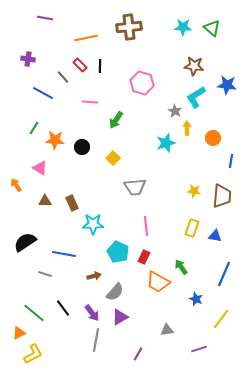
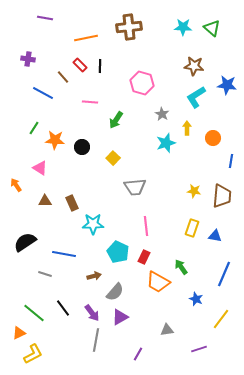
gray star at (175, 111): moved 13 px left, 3 px down
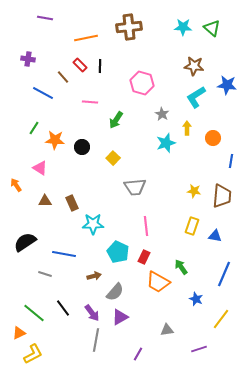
yellow rectangle at (192, 228): moved 2 px up
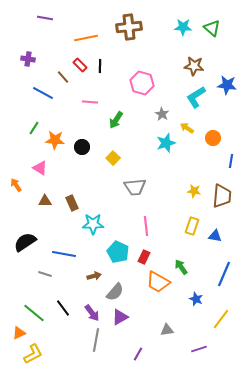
yellow arrow at (187, 128): rotated 56 degrees counterclockwise
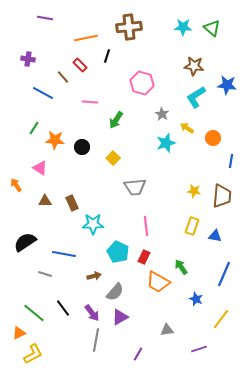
black line at (100, 66): moved 7 px right, 10 px up; rotated 16 degrees clockwise
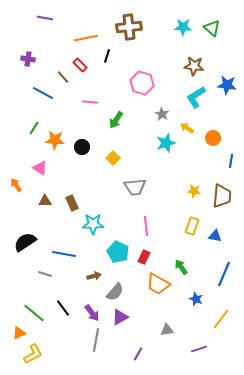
orange trapezoid at (158, 282): moved 2 px down
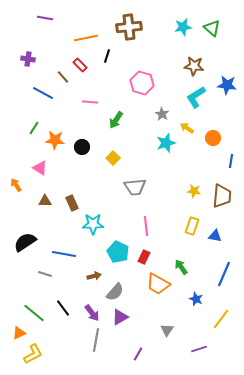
cyan star at (183, 27): rotated 12 degrees counterclockwise
gray triangle at (167, 330): rotated 48 degrees counterclockwise
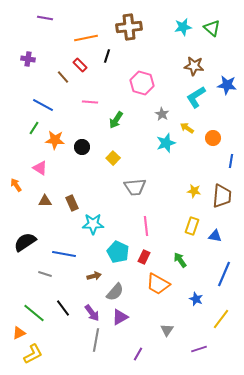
blue line at (43, 93): moved 12 px down
green arrow at (181, 267): moved 1 px left, 7 px up
